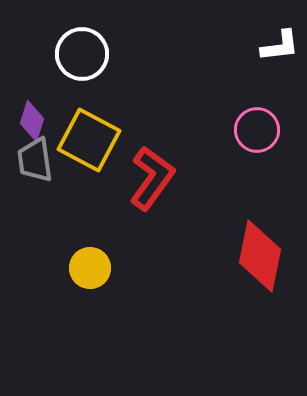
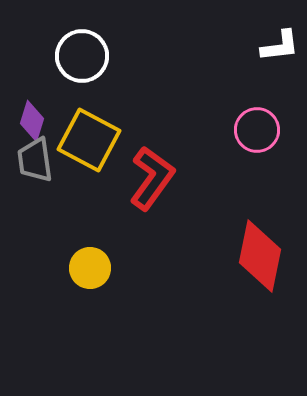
white circle: moved 2 px down
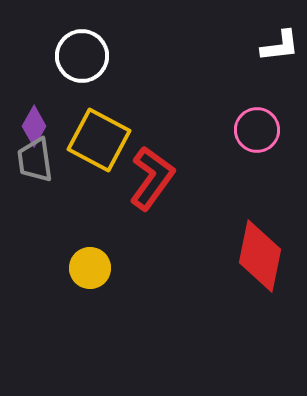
purple diamond: moved 2 px right, 5 px down; rotated 12 degrees clockwise
yellow square: moved 10 px right
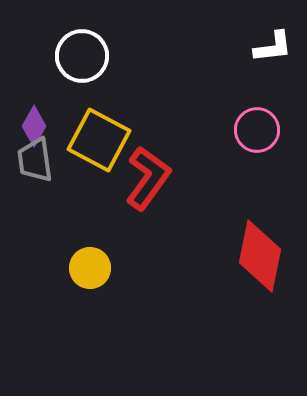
white L-shape: moved 7 px left, 1 px down
red L-shape: moved 4 px left
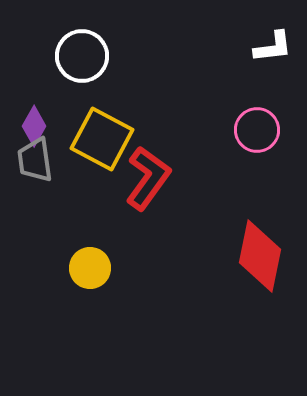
yellow square: moved 3 px right, 1 px up
